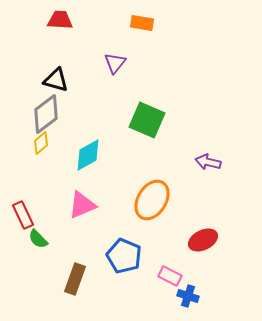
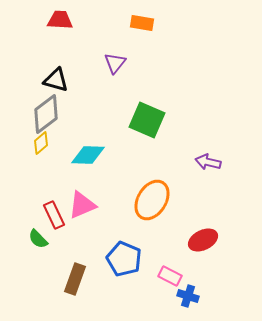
cyan diamond: rotated 32 degrees clockwise
red rectangle: moved 31 px right
blue pentagon: moved 3 px down
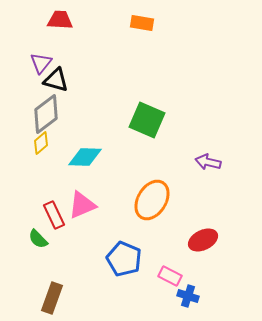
purple triangle: moved 74 px left
cyan diamond: moved 3 px left, 2 px down
brown rectangle: moved 23 px left, 19 px down
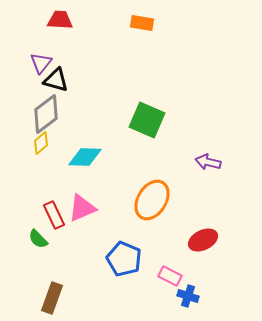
pink triangle: moved 3 px down
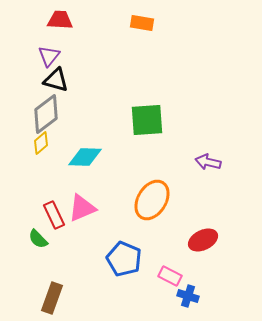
purple triangle: moved 8 px right, 7 px up
green square: rotated 27 degrees counterclockwise
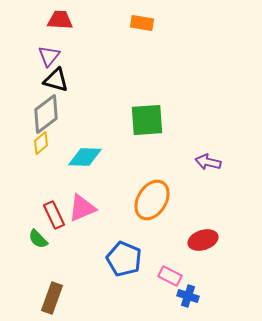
red ellipse: rotated 8 degrees clockwise
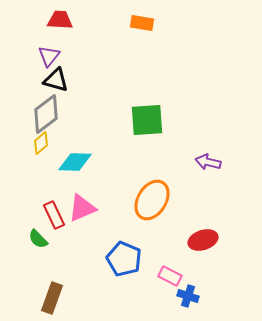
cyan diamond: moved 10 px left, 5 px down
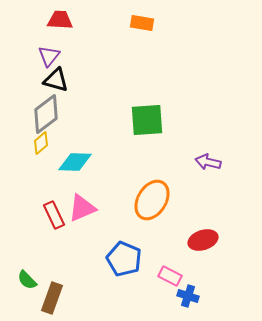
green semicircle: moved 11 px left, 41 px down
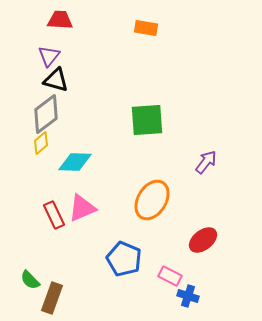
orange rectangle: moved 4 px right, 5 px down
purple arrow: moved 2 px left; rotated 115 degrees clockwise
red ellipse: rotated 20 degrees counterclockwise
green semicircle: moved 3 px right
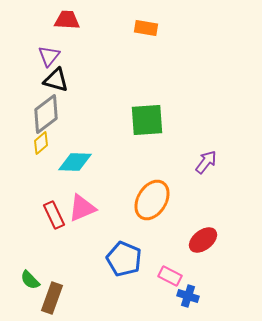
red trapezoid: moved 7 px right
